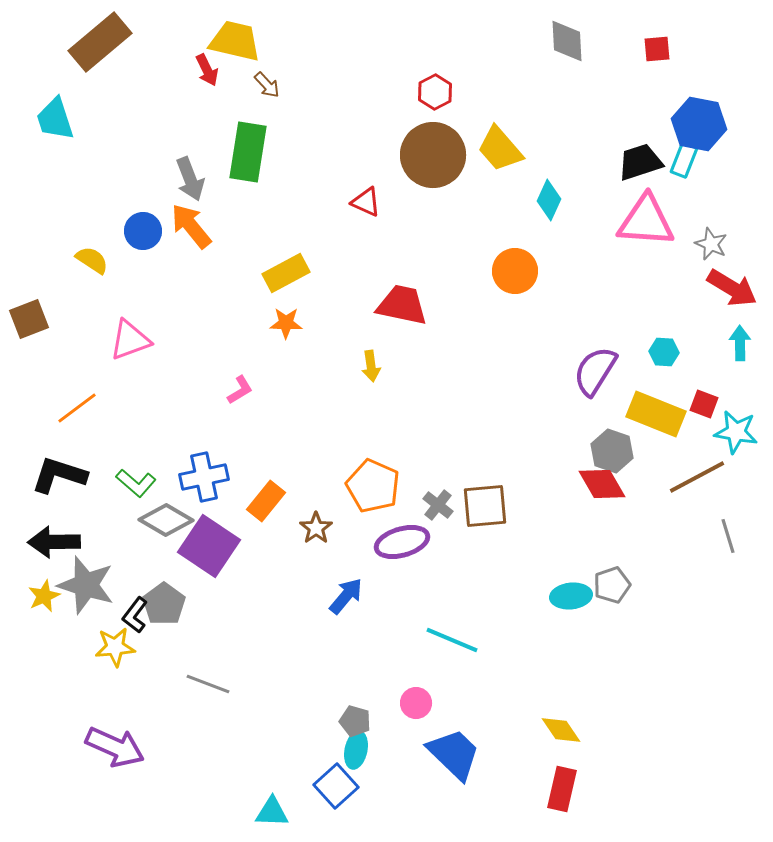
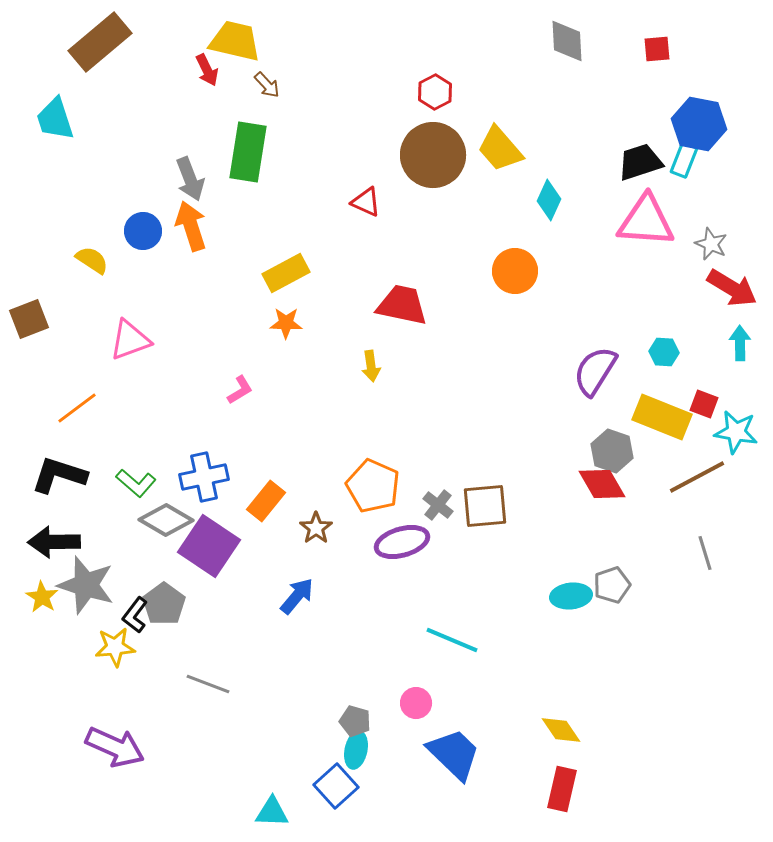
orange arrow at (191, 226): rotated 21 degrees clockwise
yellow rectangle at (656, 414): moved 6 px right, 3 px down
gray line at (728, 536): moved 23 px left, 17 px down
yellow star at (44, 596): moved 2 px left, 1 px down; rotated 16 degrees counterclockwise
blue arrow at (346, 596): moved 49 px left
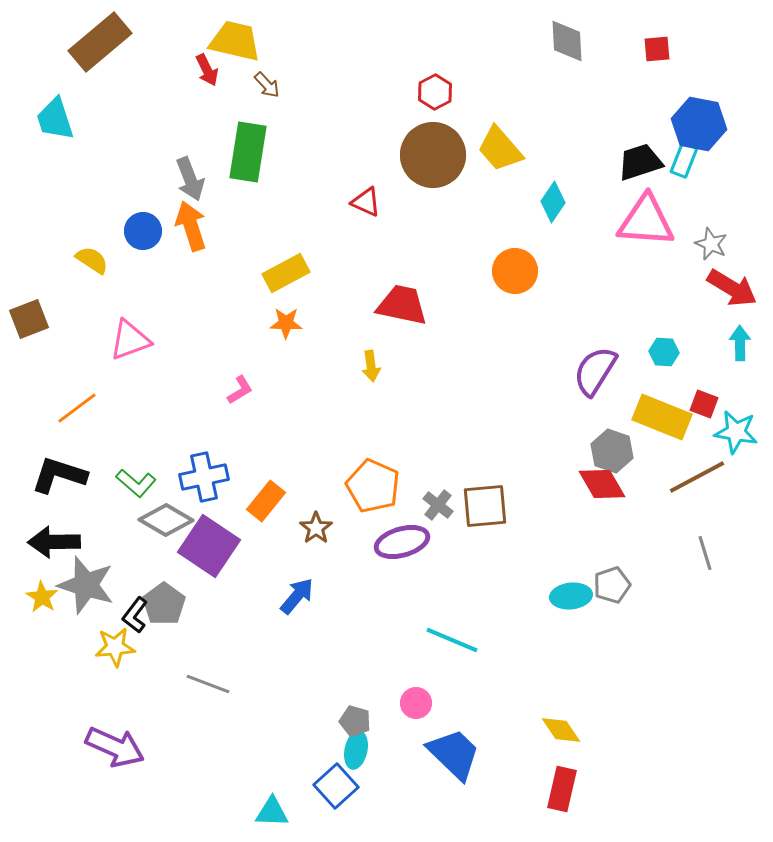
cyan diamond at (549, 200): moved 4 px right, 2 px down; rotated 9 degrees clockwise
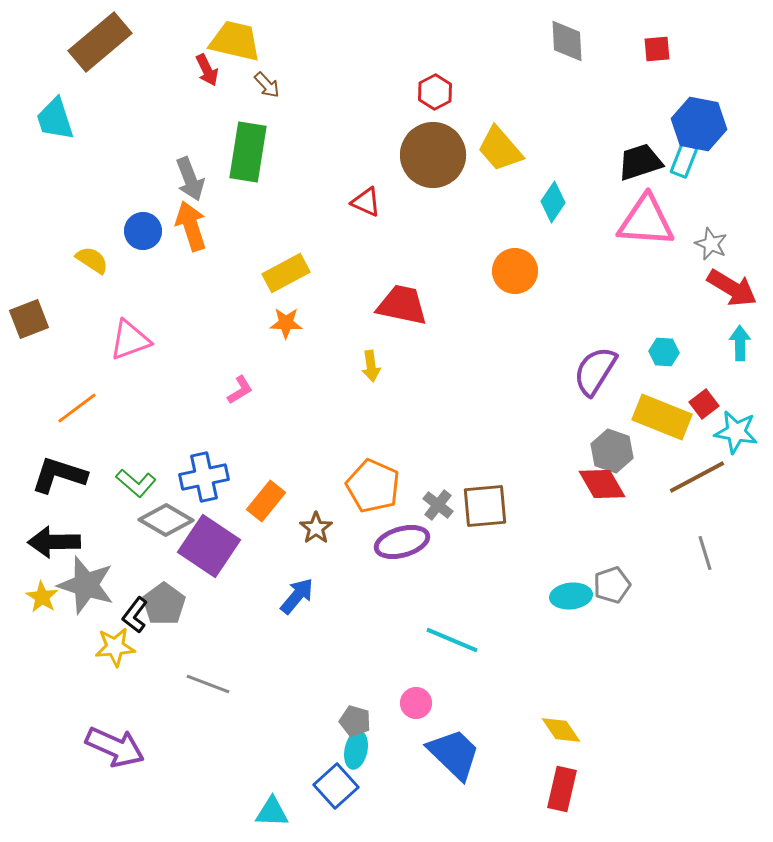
red square at (704, 404): rotated 32 degrees clockwise
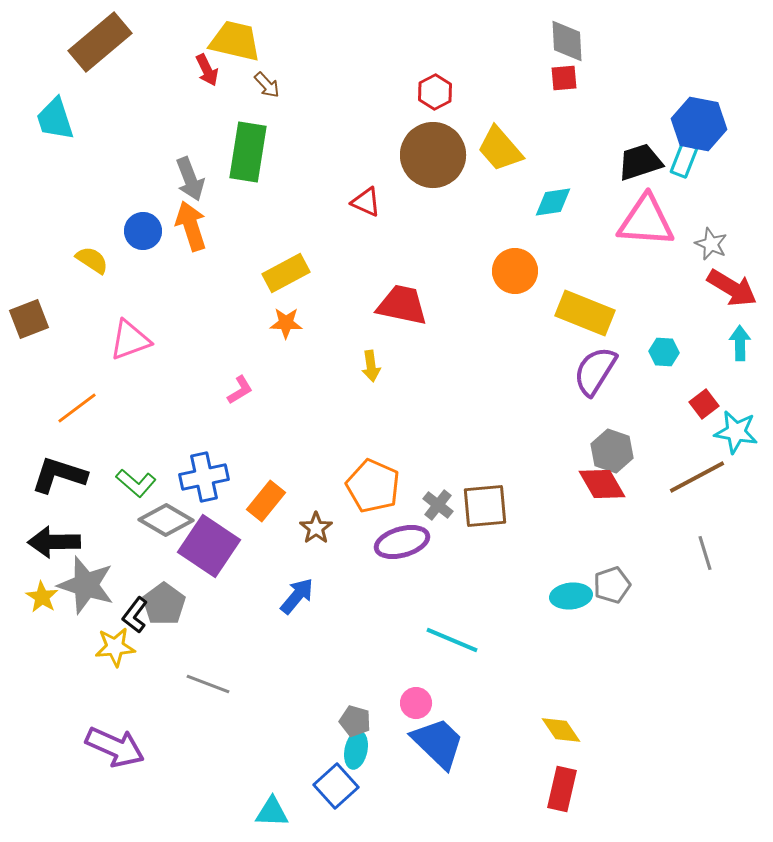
red square at (657, 49): moved 93 px left, 29 px down
cyan diamond at (553, 202): rotated 48 degrees clockwise
yellow rectangle at (662, 417): moved 77 px left, 104 px up
blue trapezoid at (454, 754): moved 16 px left, 11 px up
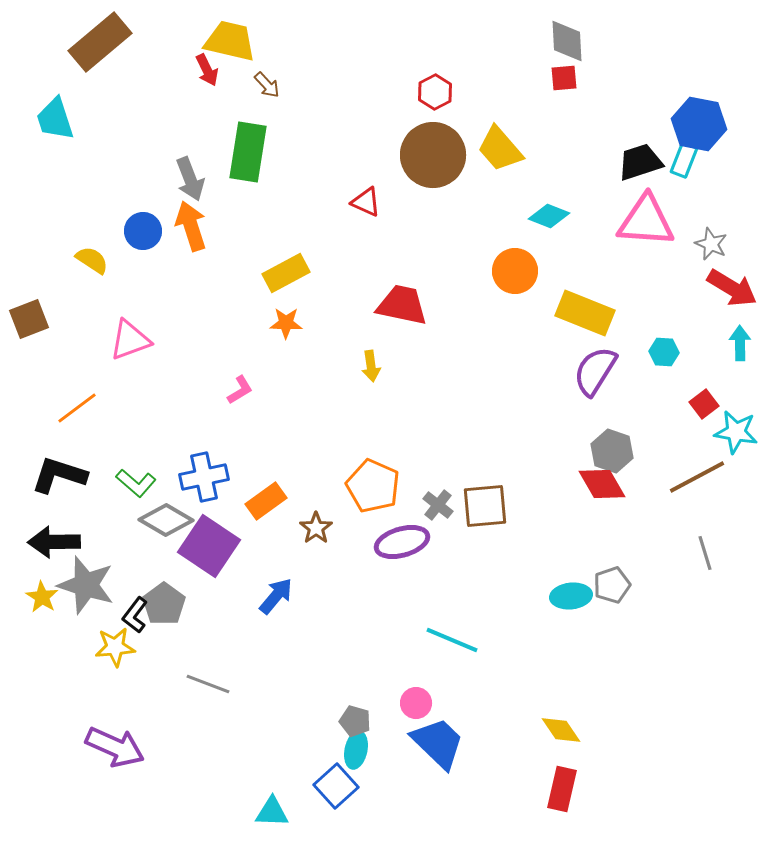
yellow trapezoid at (235, 41): moved 5 px left
cyan diamond at (553, 202): moved 4 px left, 14 px down; rotated 30 degrees clockwise
orange rectangle at (266, 501): rotated 15 degrees clockwise
blue arrow at (297, 596): moved 21 px left
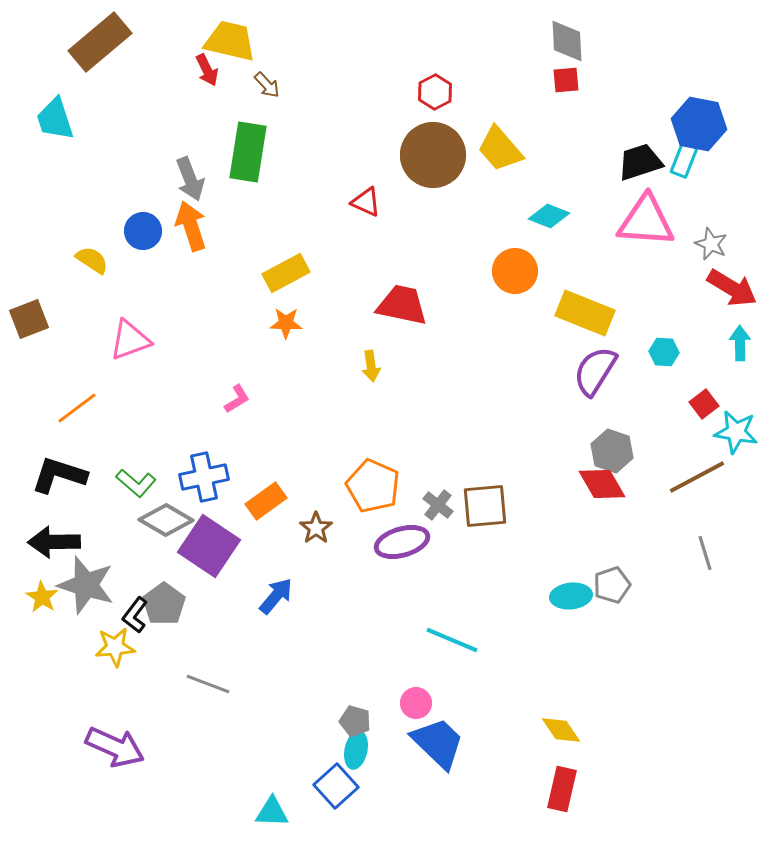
red square at (564, 78): moved 2 px right, 2 px down
pink L-shape at (240, 390): moved 3 px left, 9 px down
